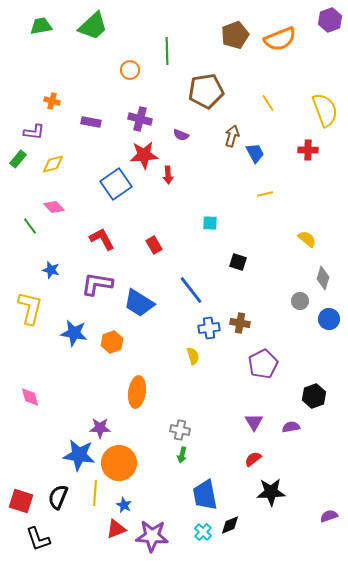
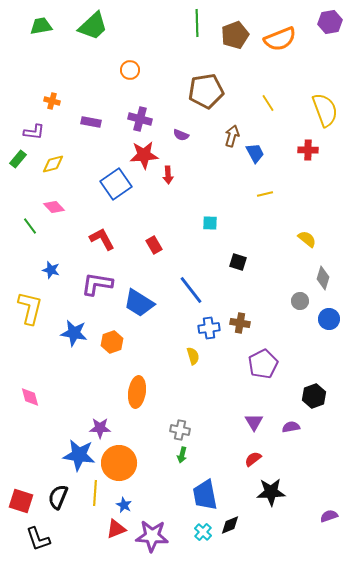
purple hexagon at (330, 20): moved 2 px down; rotated 10 degrees clockwise
green line at (167, 51): moved 30 px right, 28 px up
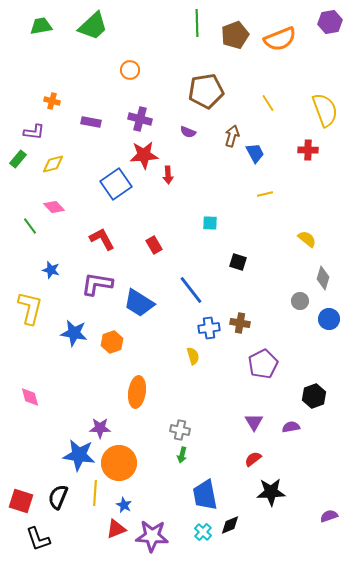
purple semicircle at (181, 135): moved 7 px right, 3 px up
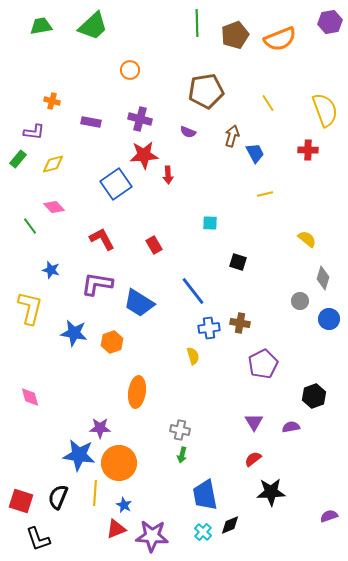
blue line at (191, 290): moved 2 px right, 1 px down
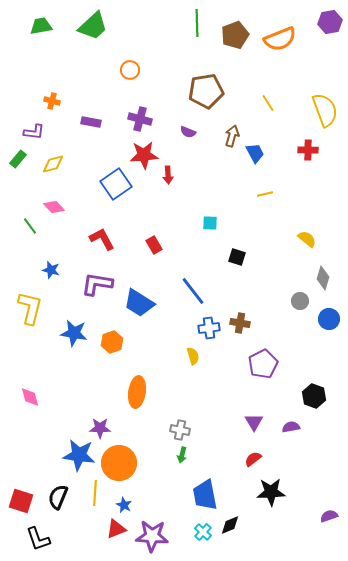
black square at (238, 262): moved 1 px left, 5 px up
black hexagon at (314, 396): rotated 20 degrees counterclockwise
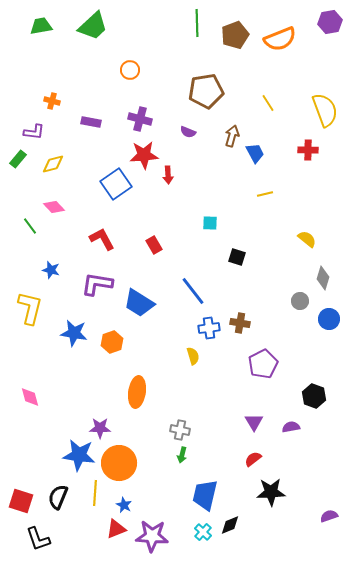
blue trapezoid at (205, 495): rotated 24 degrees clockwise
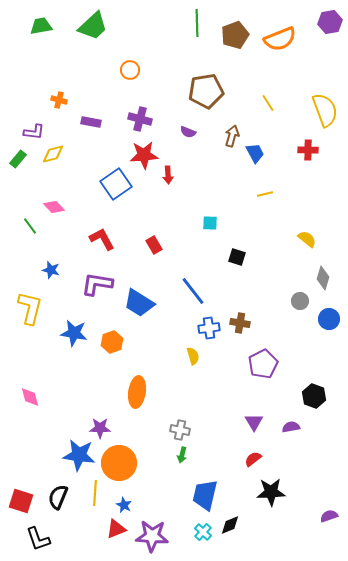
orange cross at (52, 101): moved 7 px right, 1 px up
yellow diamond at (53, 164): moved 10 px up
